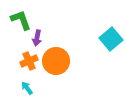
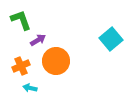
purple arrow: moved 1 px right, 2 px down; rotated 133 degrees counterclockwise
orange cross: moved 8 px left, 5 px down
cyan arrow: moved 3 px right; rotated 40 degrees counterclockwise
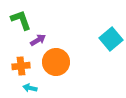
orange circle: moved 1 px down
orange cross: rotated 18 degrees clockwise
